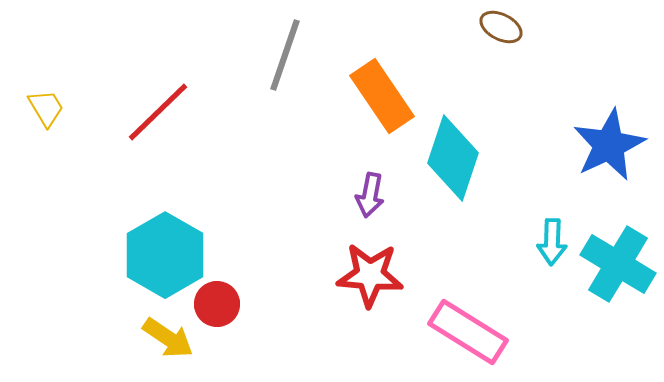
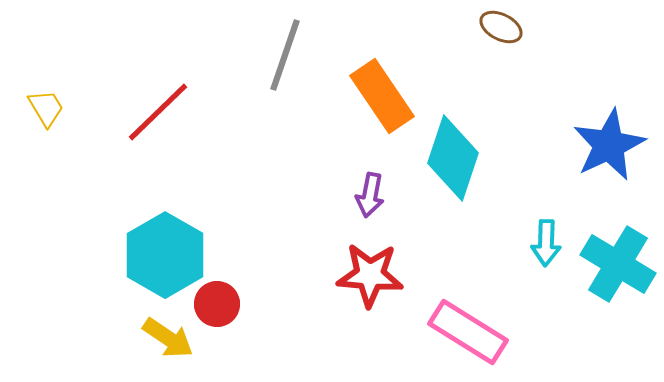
cyan arrow: moved 6 px left, 1 px down
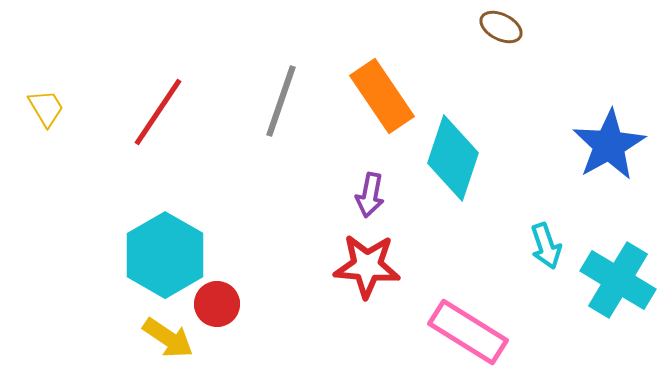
gray line: moved 4 px left, 46 px down
red line: rotated 12 degrees counterclockwise
blue star: rotated 4 degrees counterclockwise
cyan arrow: moved 3 px down; rotated 21 degrees counterclockwise
cyan cross: moved 16 px down
red star: moved 3 px left, 9 px up
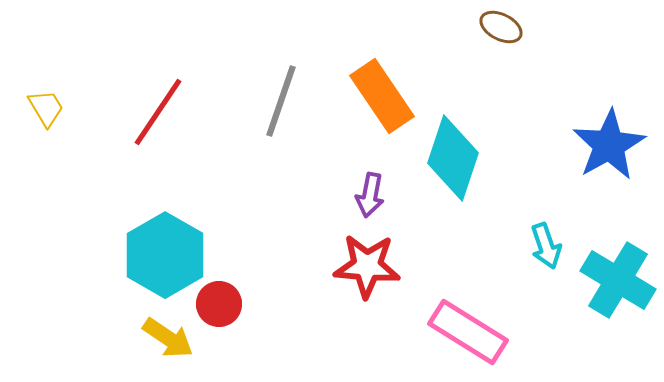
red circle: moved 2 px right
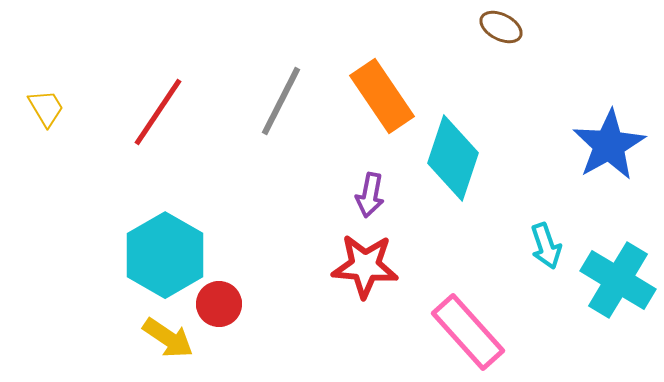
gray line: rotated 8 degrees clockwise
red star: moved 2 px left
pink rectangle: rotated 16 degrees clockwise
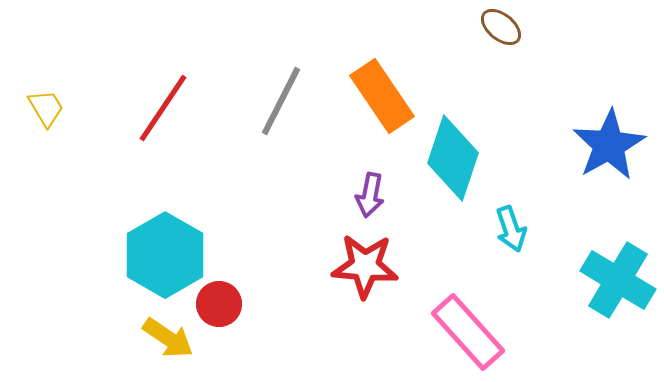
brown ellipse: rotated 12 degrees clockwise
red line: moved 5 px right, 4 px up
cyan arrow: moved 35 px left, 17 px up
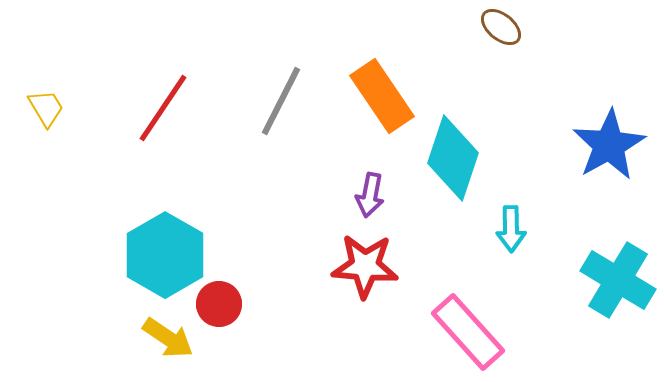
cyan arrow: rotated 18 degrees clockwise
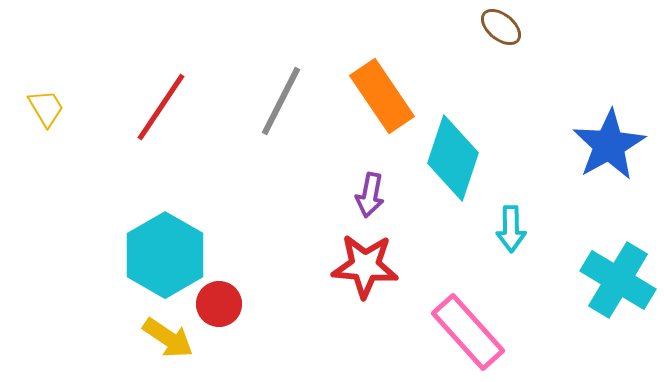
red line: moved 2 px left, 1 px up
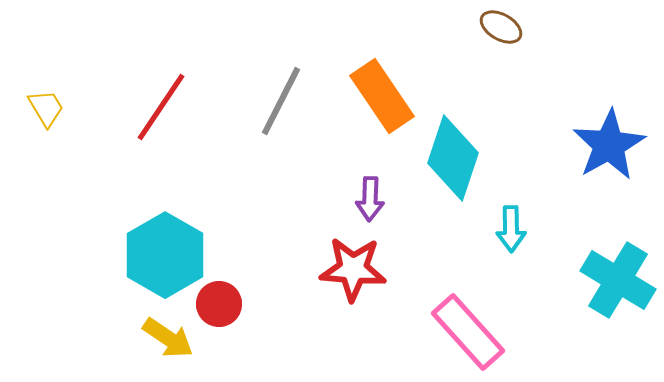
brown ellipse: rotated 9 degrees counterclockwise
purple arrow: moved 4 px down; rotated 9 degrees counterclockwise
red star: moved 12 px left, 3 px down
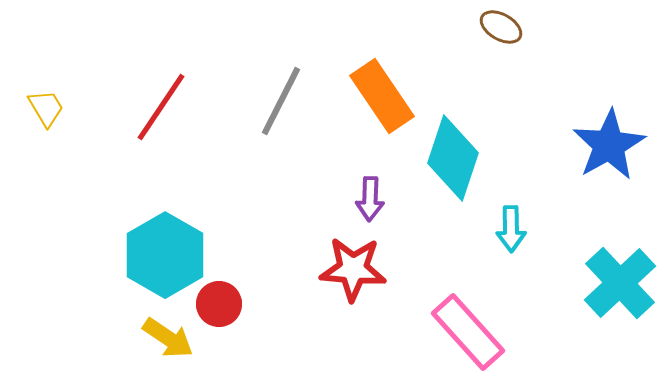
cyan cross: moved 2 px right, 3 px down; rotated 16 degrees clockwise
